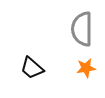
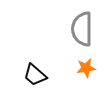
black trapezoid: moved 3 px right, 7 px down
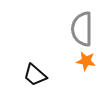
orange star: moved 7 px up; rotated 18 degrees clockwise
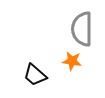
orange star: moved 14 px left
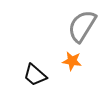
gray semicircle: moved 3 px up; rotated 32 degrees clockwise
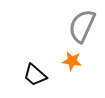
gray semicircle: rotated 8 degrees counterclockwise
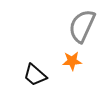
orange star: rotated 12 degrees counterclockwise
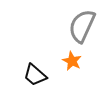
orange star: rotated 30 degrees clockwise
